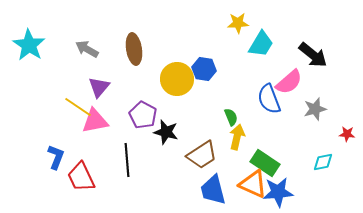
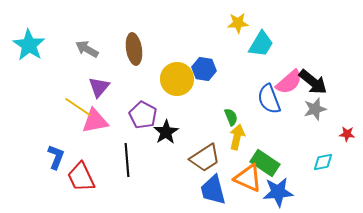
black arrow: moved 27 px down
black star: rotated 25 degrees clockwise
brown trapezoid: moved 3 px right, 3 px down
orange triangle: moved 5 px left, 6 px up
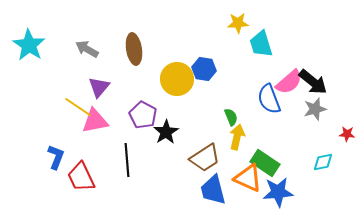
cyan trapezoid: rotated 132 degrees clockwise
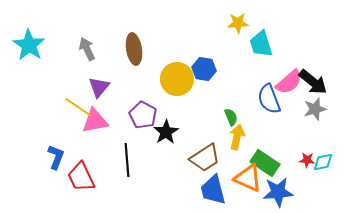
gray arrow: rotated 35 degrees clockwise
red star: moved 40 px left, 26 px down
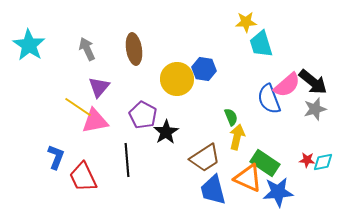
yellow star: moved 8 px right, 1 px up
pink semicircle: moved 2 px left, 3 px down
red trapezoid: moved 2 px right
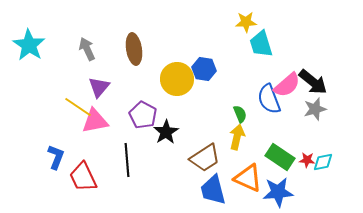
green semicircle: moved 9 px right, 3 px up
green rectangle: moved 15 px right, 6 px up
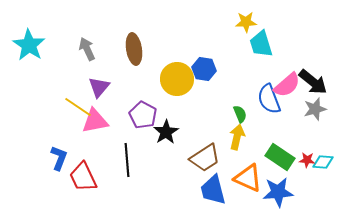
blue L-shape: moved 3 px right, 1 px down
cyan diamond: rotated 15 degrees clockwise
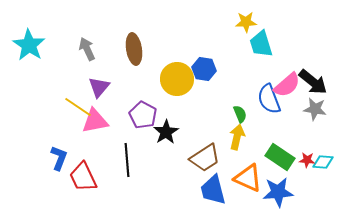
gray star: rotated 25 degrees clockwise
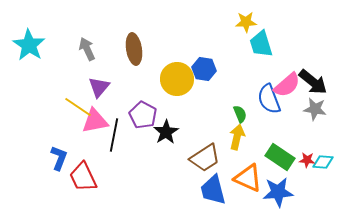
black line: moved 13 px left, 25 px up; rotated 16 degrees clockwise
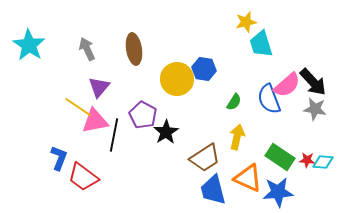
yellow star: rotated 10 degrees counterclockwise
black arrow: rotated 8 degrees clockwise
green semicircle: moved 6 px left, 12 px up; rotated 54 degrees clockwise
red trapezoid: rotated 28 degrees counterclockwise
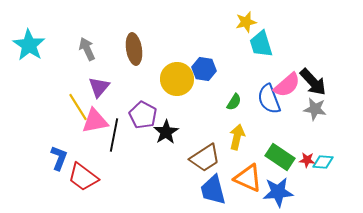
yellow line: rotated 24 degrees clockwise
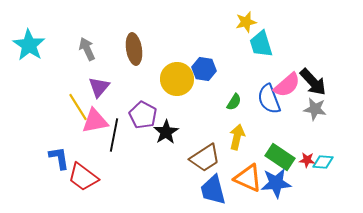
blue L-shape: rotated 30 degrees counterclockwise
blue star: moved 2 px left, 9 px up
